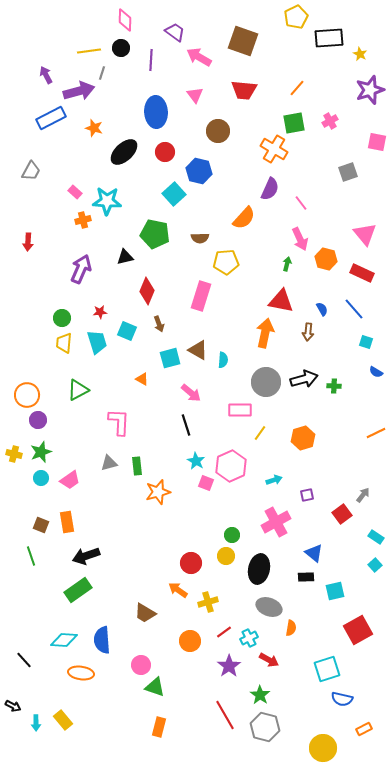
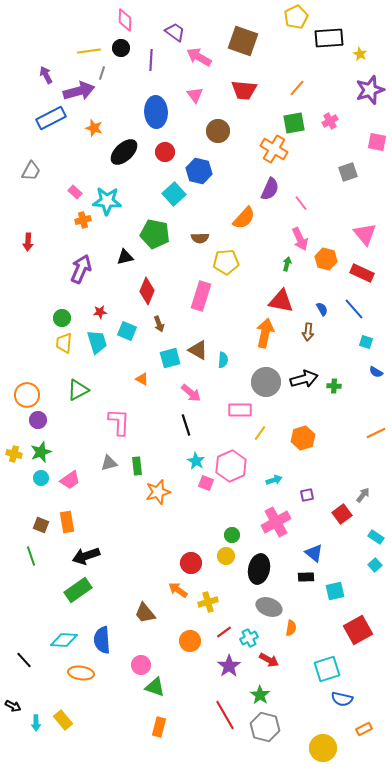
brown trapezoid at (145, 613): rotated 20 degrees clockwise
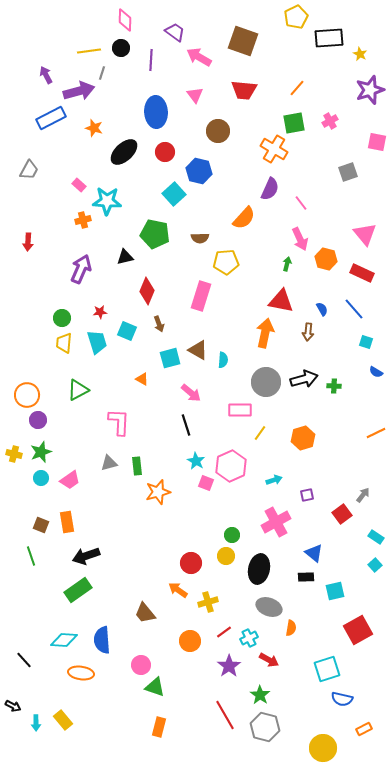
gray trapezoid at (31, 171): moved 2 px left, 1 px up
pink rectangle at (75, 192): moved 4 px right, 7 px up
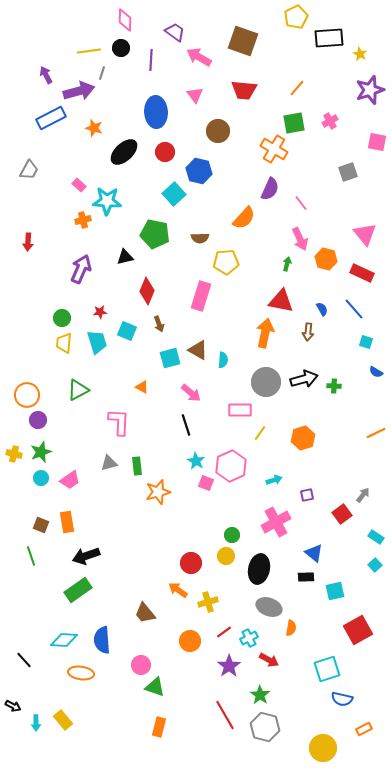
orange triangle at (142, 379): moved 8 px down
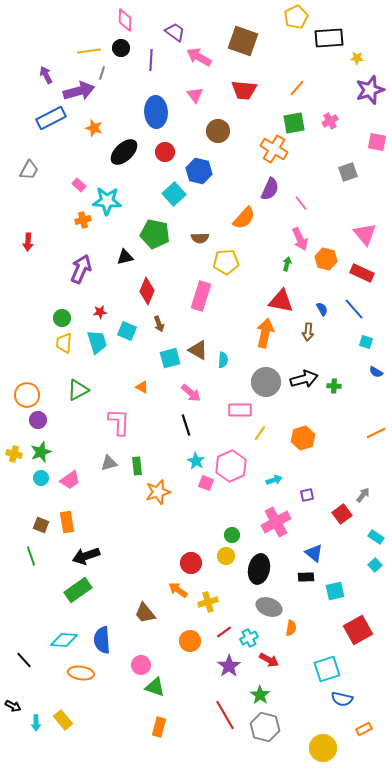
yellow star at (360, 54): moved 3 px left, 4 px down; rotated 24 degrees counterclockwise
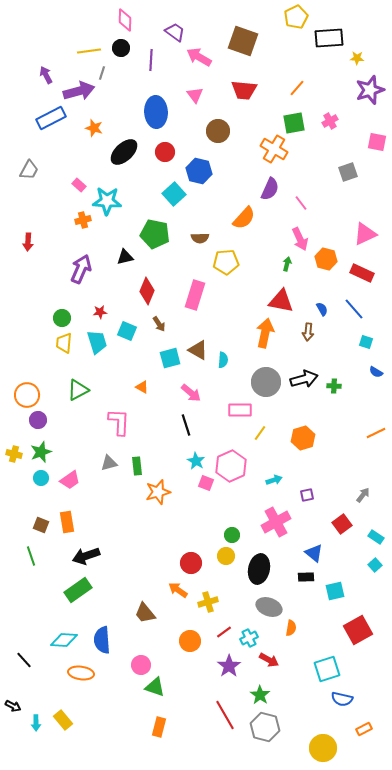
pink triangle at (365, 234): rotated 45 degrees clockwise
pink rectangle at (201, 296): moved 6 px left, 1 px up
brown arrow at (159, 324): rotated 14 degrees counterclockwise
red square at (342, 514): moved 10 px down
